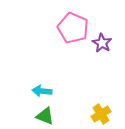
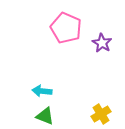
pink pentagon: moved 7 px left
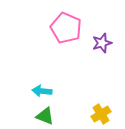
purple star: rotated 24 degrees clockwise
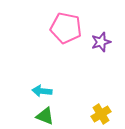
pink pentagon: rotated 12 degrees counterclockwise
purple star: moved 1 px left, 1 px up
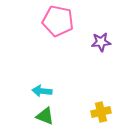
pink pentagon: moved 8 px left, 7 px up
purple star: rotated 12 degrees clockwise
yellow cross: moved 2 px up; rotated 18 degrees clockwise
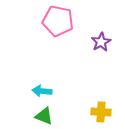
purple star: rotated 24 degrees counterclockwise
yellow cross: rotated 18 degrees clockwise
green triangle: moved 1 px left
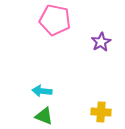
pink pentagon: moved 3 px left, 1 px up
